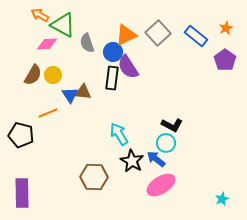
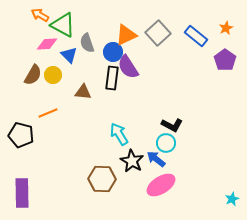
blue triangle: moved 1 px left, 40 px up; rotated 12 degrees counterclockwise
brown hexagon: moved 8 px right, 2 px down
cyan star: moved 10 px right
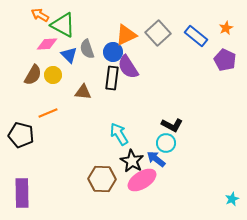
gray semicircle: moved 6 px down
purple pentagon: rotated 10 degrees counterclockwise
pink ellipse: moved 19 px left, 5 px up
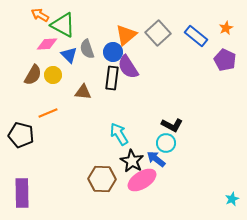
orange triangle: rotated 15 degrees counterclockwise
